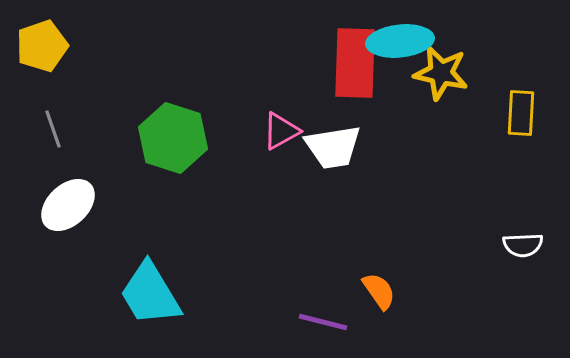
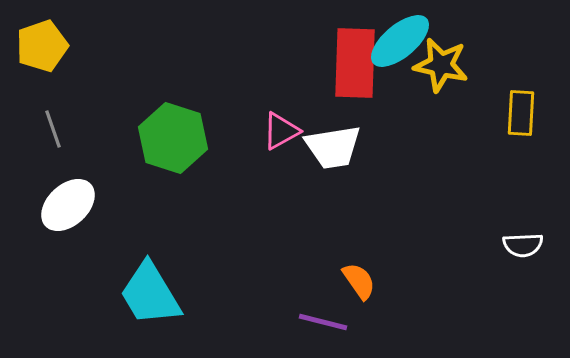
cyan ellipse: rotated 34 degrees counterclockwise
yellow star: moved 8 px up
orange semicircle: moved 20 px left, 10 px up
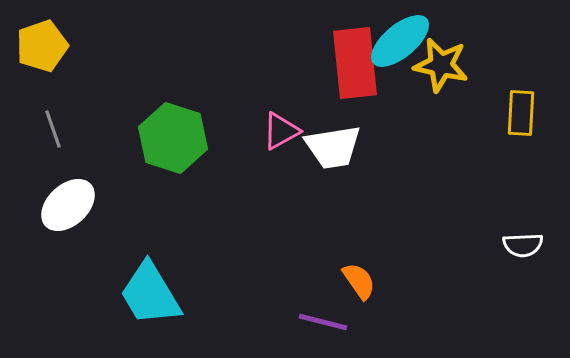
red rectangle: rotated 8 degrees counterclockwise
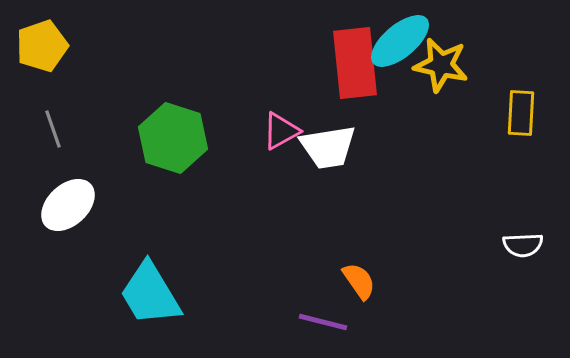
white trapezoid: moved 5 px left
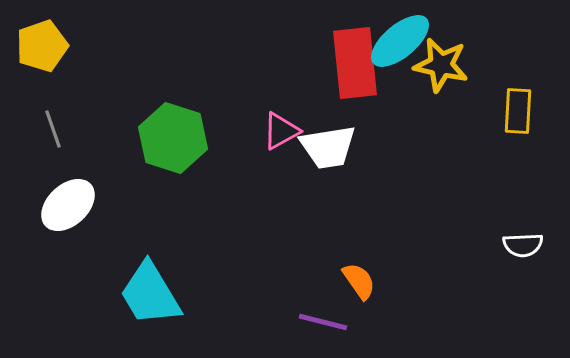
yellow rectangle: moved 3 px left, 2 px up
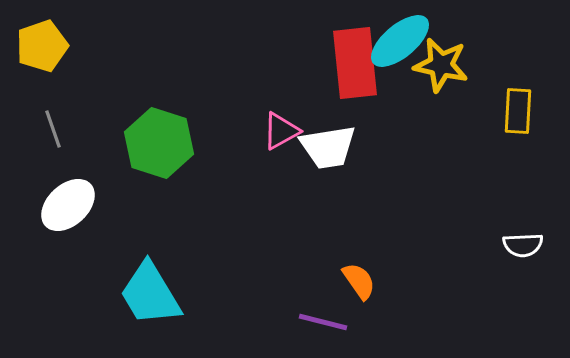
green hexagon: moved 14 px left, 5 px down
